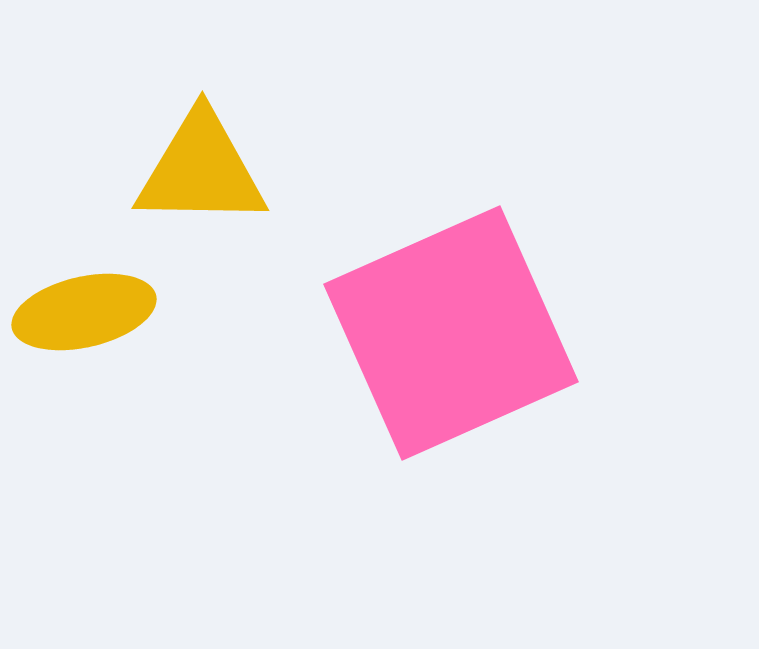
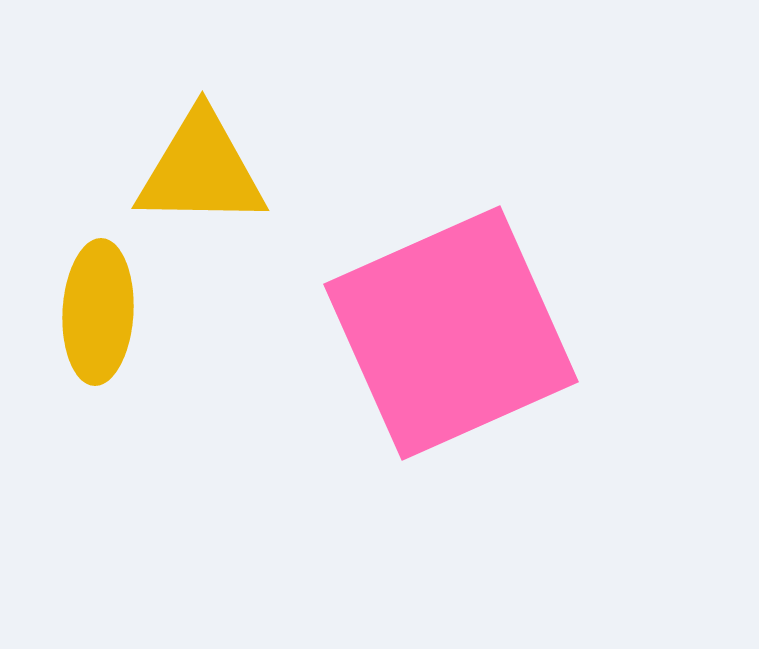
yellow ellipse: moved 14 px right; rotated 74 degrees counterclockwise
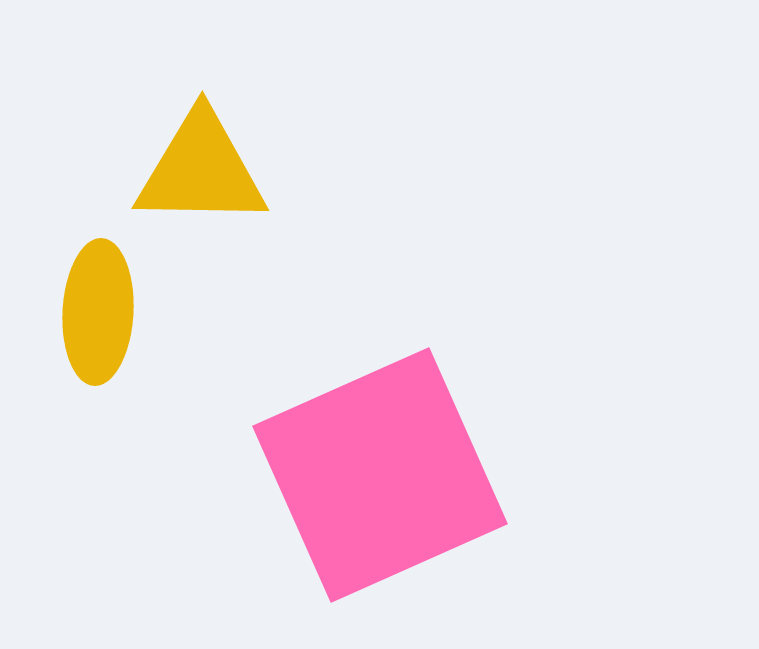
pink square: moved 71 px left, 142 px down
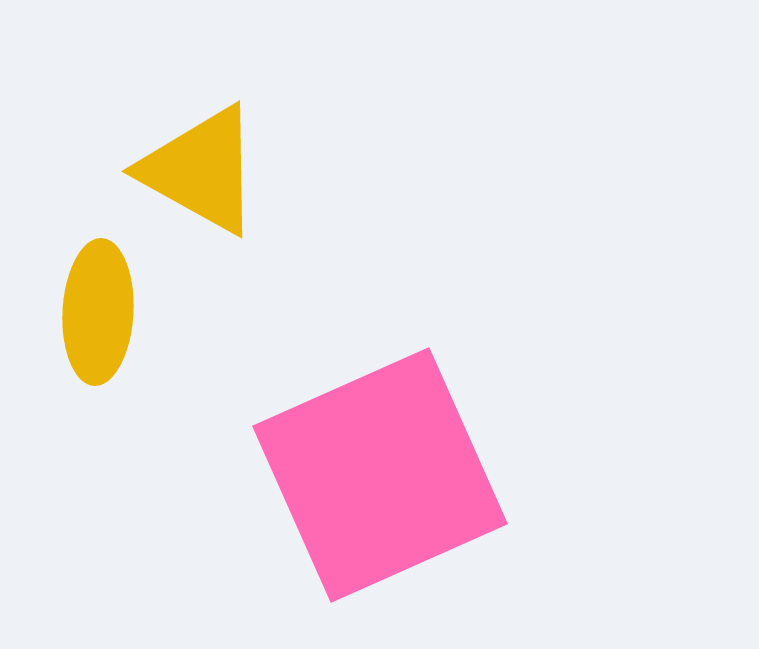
yellow triangle: rotated 28 degrees clockwise
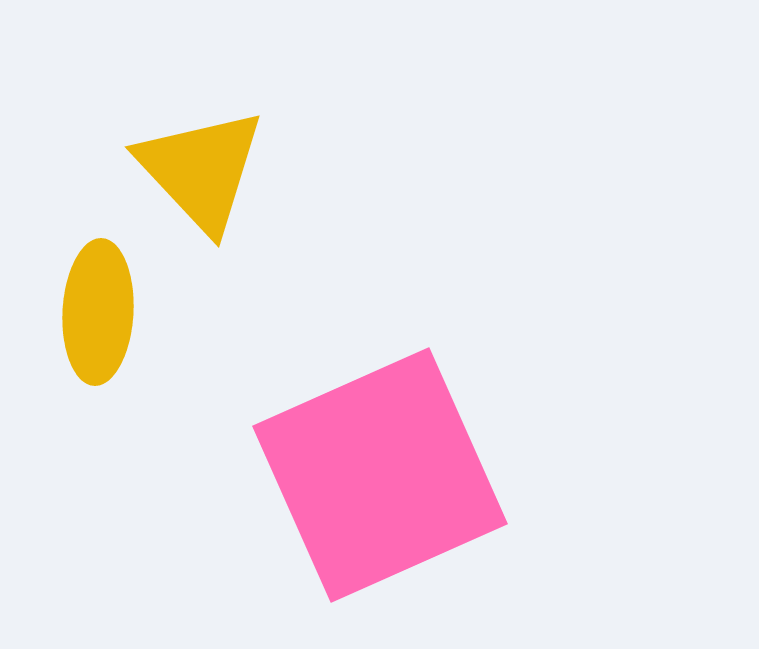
yellow triangle: rotated 18 degrees clockwise
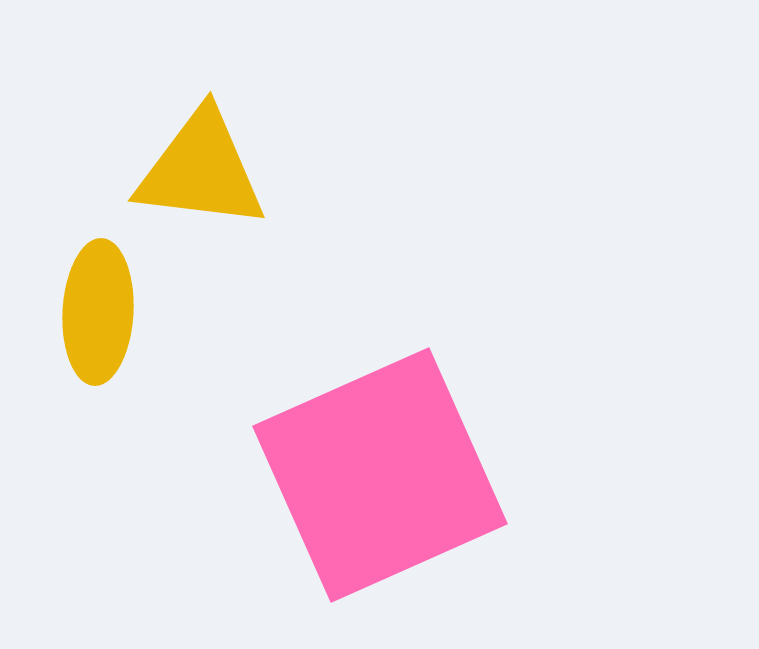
yellow triangle: rotated 40 degrees counterclockwise
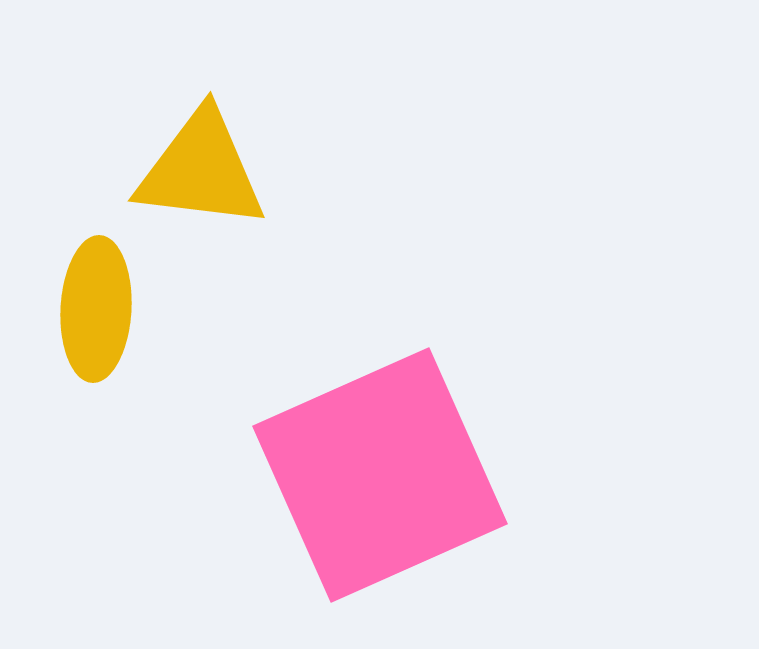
yellow ellipse: moved 2 px left, 3 px up
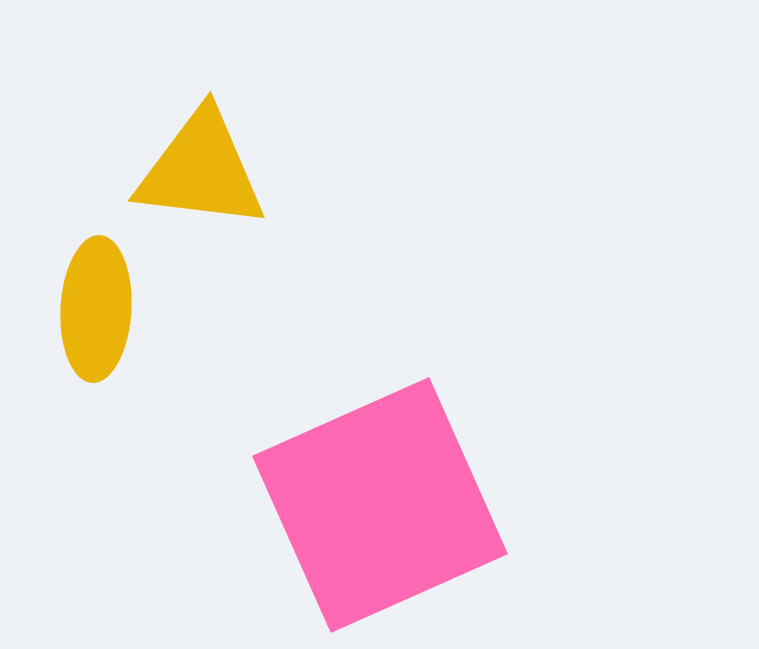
pink square: moved 30 px down
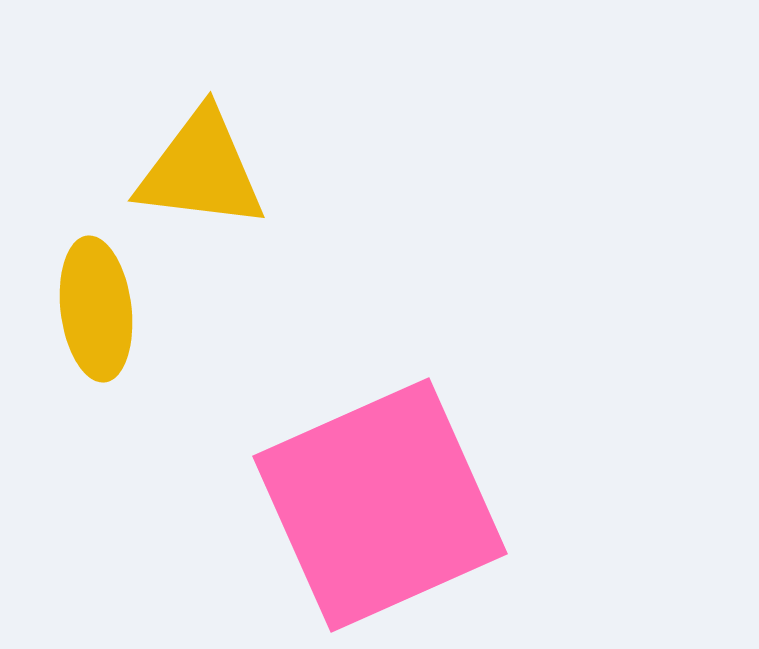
yellow ellipse: rotated 10 degrees counterclockwise
